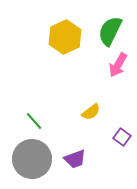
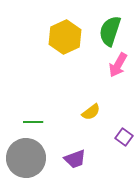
green semicircle: rotated 8 degrees counterclockwise
green line: moved 1 px left, 1 px down; rotated 48 degrees counterclockwise
purple square: moved 2 px right
gray circle: moved 6 px left, 1 px up
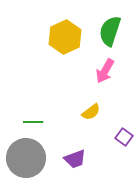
pink arrow: moved 13 px left, 6 px down
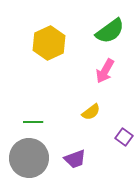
green semicircle: rotated 144 degrees counterclockwise
yellow hexagon: moved 16 px left, 6 px down
gray circle: moved 3 px right
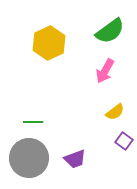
yellow semicircle: moved 24 px right
purple square: moved 4 px down
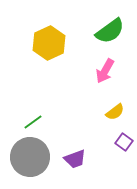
green line: rotated 36 degrees counterclockwise
purple square: moved 1 px down
gray circle: moved 1 px right, 1 px up
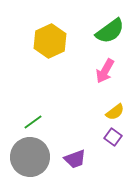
yellow hexagon: moved 1 px right, 2 px up
purple square: moved 11 px left, 5 px up
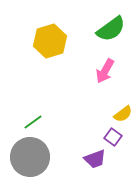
green semicircle: moved 1 px right, 2 px up
yellow hexagon: rotated 8 degrees clockwise
yellow semicircle: moved 8 px right, 2 px down
purple trapezoid: moved 20 px right
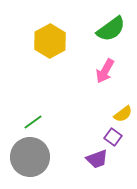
yellow hexagon: rotated 12 degrees counterclockwise
purple trapezoid: moved 2 px right
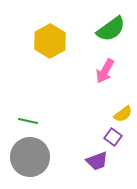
green line: moved 5 px left, 1 px up; rotated 48 degrees clockwise
purple trapezoid: moved 2 px down
